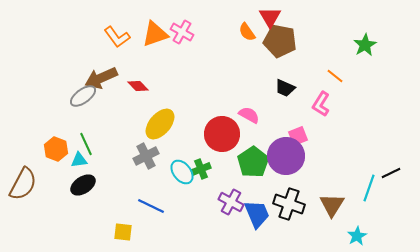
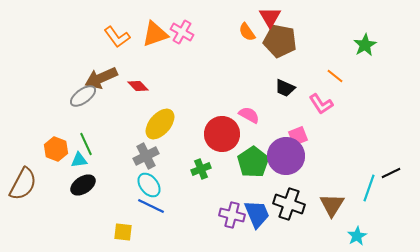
pink L-shape: rotated 65 degrees counterclockwise
cyan ellipse: moved 33 px left, 13 px down
purple cross: moved 1 px right, 13 px down; rotated 15 degrees counterclockwise
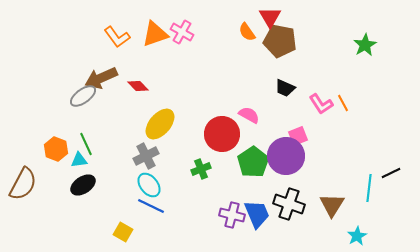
orange line: moved 8 px right, 27 px down; rotated 24 degrees clockwise
cyan line: rotated 12 degrees counterclockwise
yellow square: rotated 24 degrees clockwise
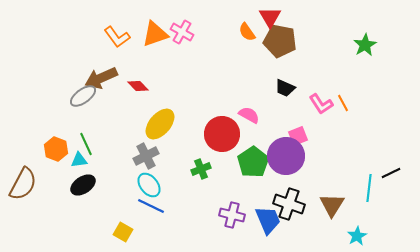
blue trapezoid: moved 11 px right, 6 px down
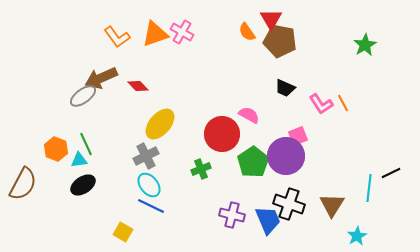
red triangle: moved 1 px right, 2 px down
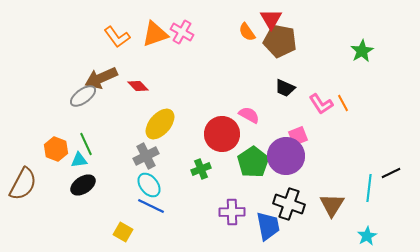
green star: moved 3 px left, 6 px down
purple cross: moved 3 px up; rotated 15 degrees counterclockwise
blue trapezoid: moved 6 px down; rotated 12 degrees clockwise
cyan star: moved 10 px right
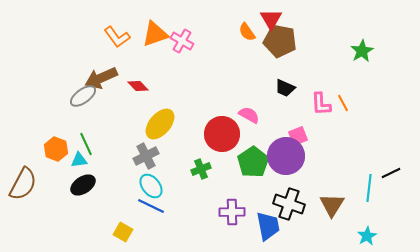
pink cross: moved 9 px down
pink L-shape: rotated 30 degrees clockwise
cyan ellipse: moved 2 px right, 1 px down
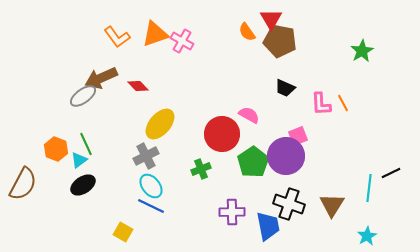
cyan triangle: rotated 30 degrees counterclockwise
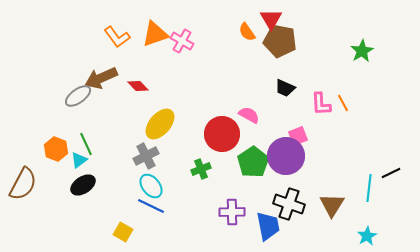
gray ellipse: moved 5 px left
